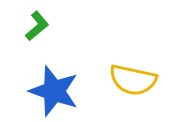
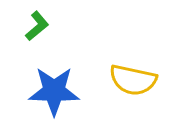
blue star: rotated 18 degrees counterclockwise
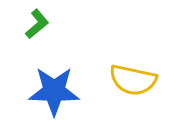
green L-shape: moved 2 px up
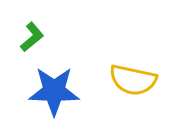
green L-shape: moved 5 px left, 13 px down
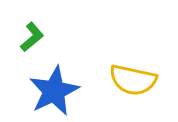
blue star: rotated 27 degrees counterclockwise
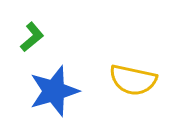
blue star: rotated 9 degrees clockwise
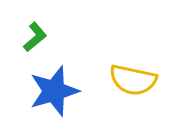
green L-shape: moved 3 px right
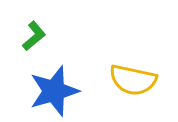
green L-shape: moved 1 px left, 1 px up
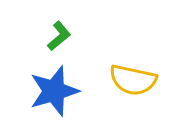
green L-shape: moved 25 px right
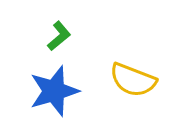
yellow semicircle: rotated 9 degrees clockwise
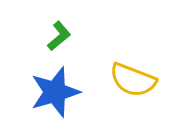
blue star: moved 1 px right, 1 px down
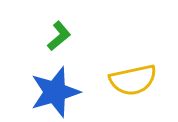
yellow semicircle: rotated 33 degrees counterclockwise
